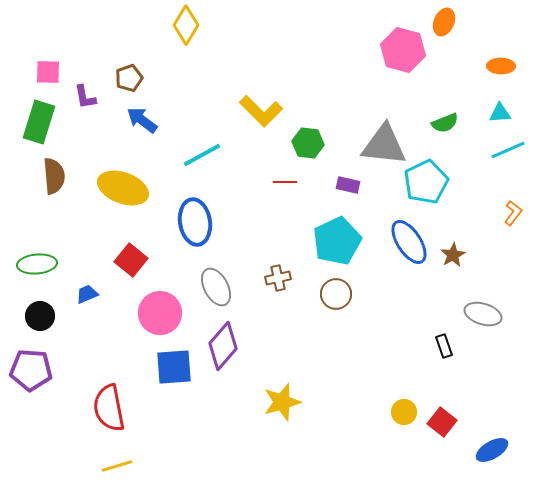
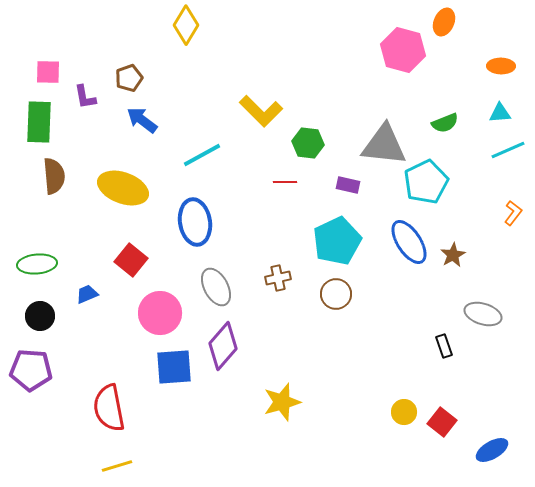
green rectangle at (39, 122): rotated 15 degrees counterclockwise
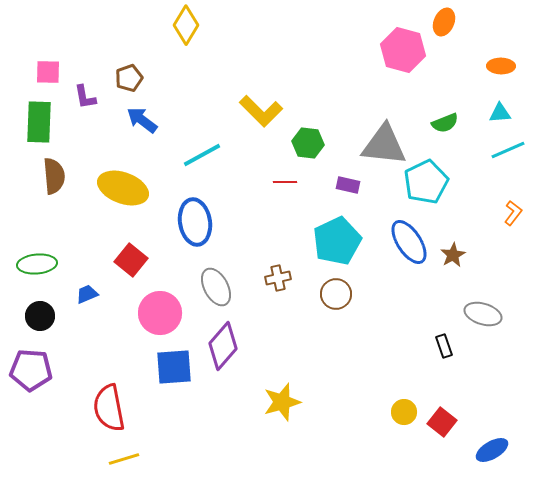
yellow line at (117, 466): moved 7 px right, 7 px up
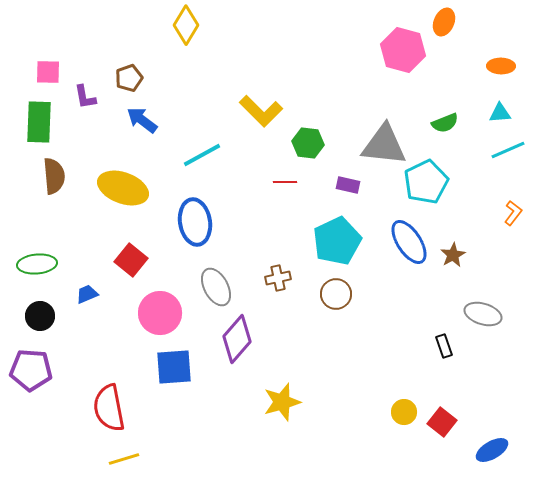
purple diamond at (223, 346): moved 14 px right, 7 px up
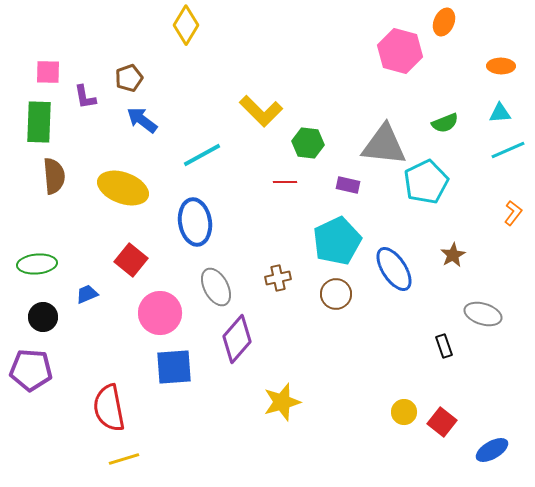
pink hexagon at (403, 50): moved 3 px left, 1 px down
blue ellipse at (409, 242): moved 15 px left, 27 px down
black circle at (40, 316): moved 3 px right, 1 px down
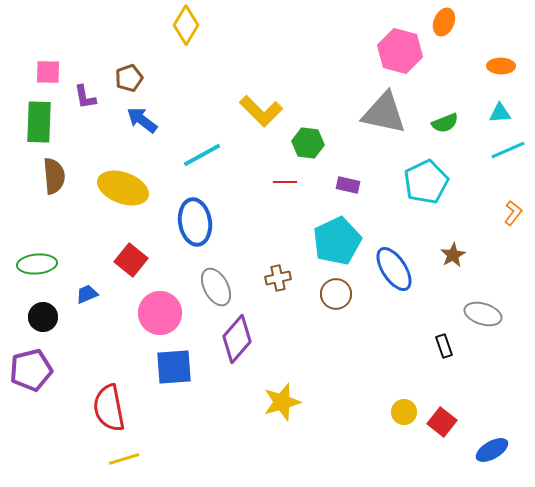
gray triangle at (384, 145): moved 32 px up; rotated 6 degrees clockwise
purple pentagon at (31, 370): rotated 18 degrees counterclockwise
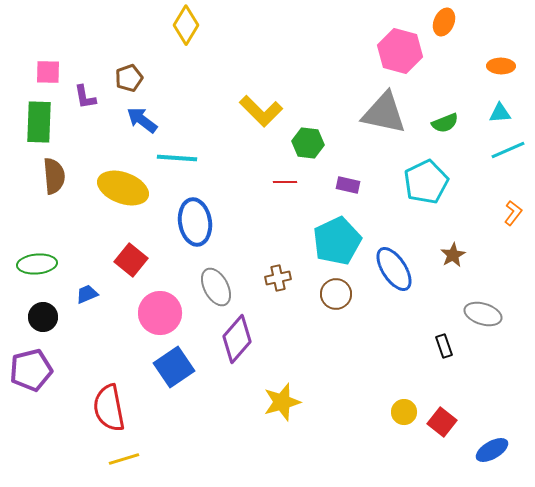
cyan line at (202, 155): moved 25 px left, 3 px down; rotated 33 degrees clockwise
blue square at (174, 367): rotated 30 degrees counterclockwise
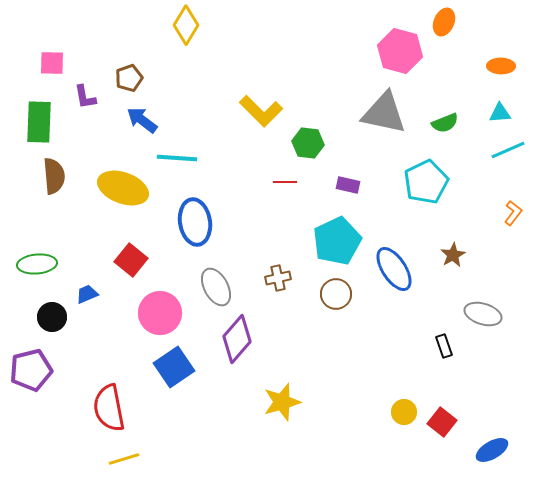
pink square at (48, 72): moved 4 px right, 9 px up
black circle at (43, 317): moved 9 px right
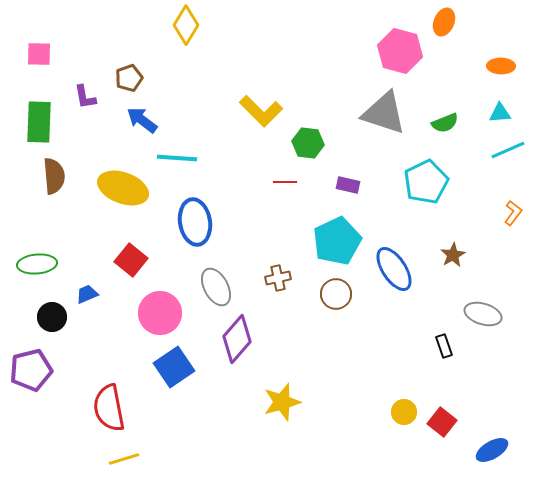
pink square at (52, 63): moved 13 px left, 9 px up
gray triangle at (384, 113): rotated 6 degrees clockwise
